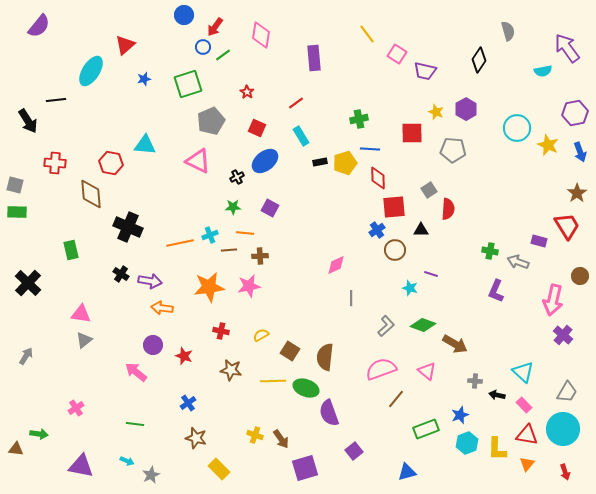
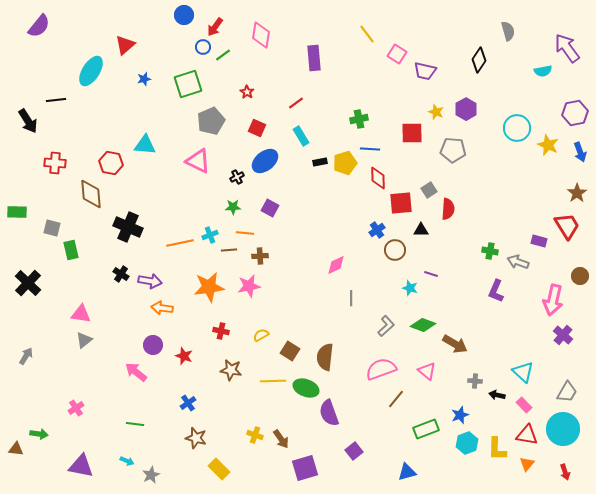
gray square at (15, 185): moved 37 px right, 43 px down
red square at (394, 207): moved 7 px right, 4 px up
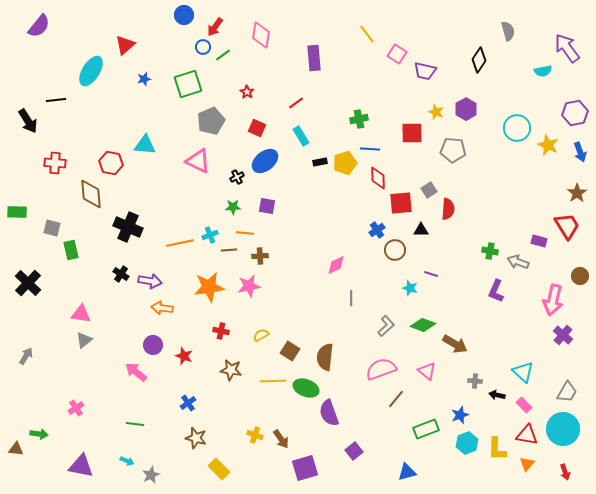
purple square at (270, 208): moved 3 px left, 2 px up; rotated 18 degrees counterclockwise
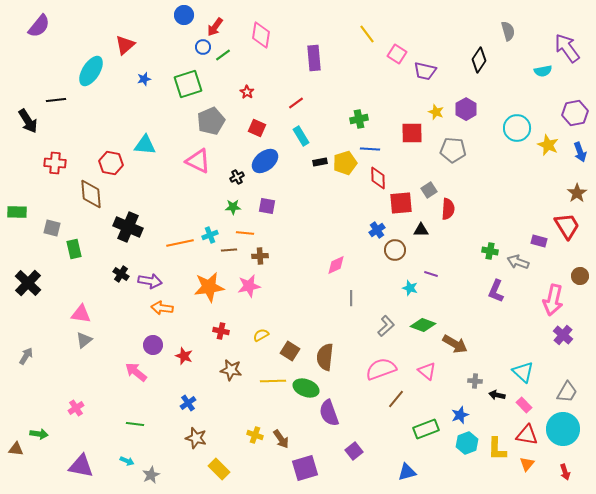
green rectangle at (71, 250): moved 3 px right, 1 px up
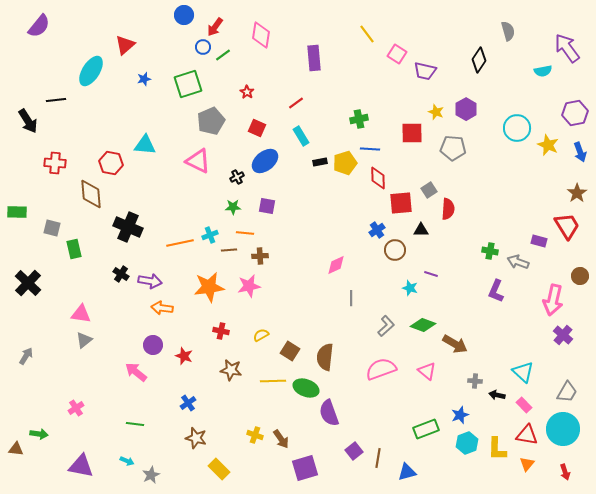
gray pentagon at (453, 150): moved 2 px up
brown line at (396, 399): moved 18 px left, 59 px down; rotated 30 degrees counterclockwise
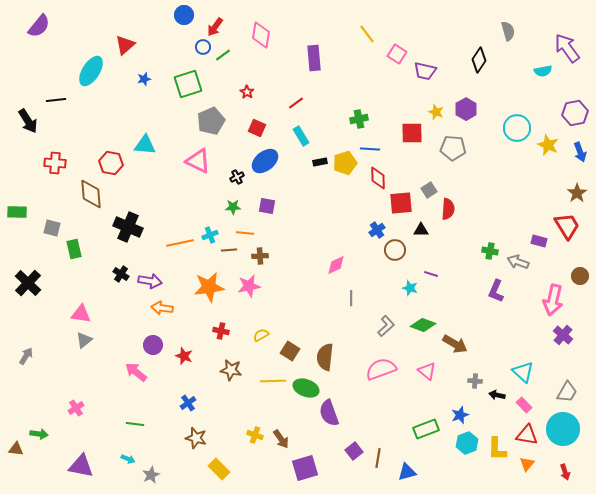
cyan arrow at (127, 461): moved 1 px right, 2 px up
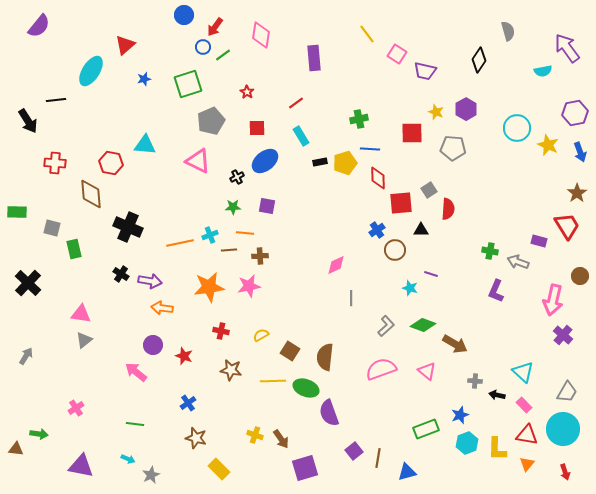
red square at (257, 128): rotated 24 degrees counterclockwise
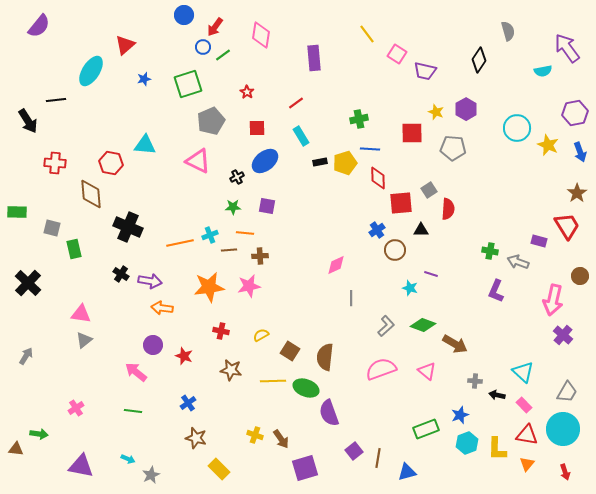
green line at (135, 424): moved 2 px left, 13 px up
